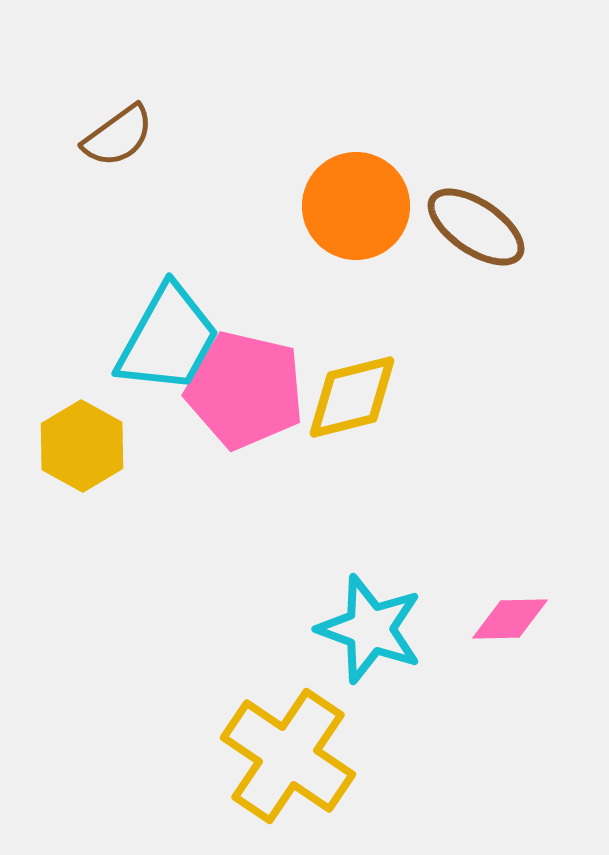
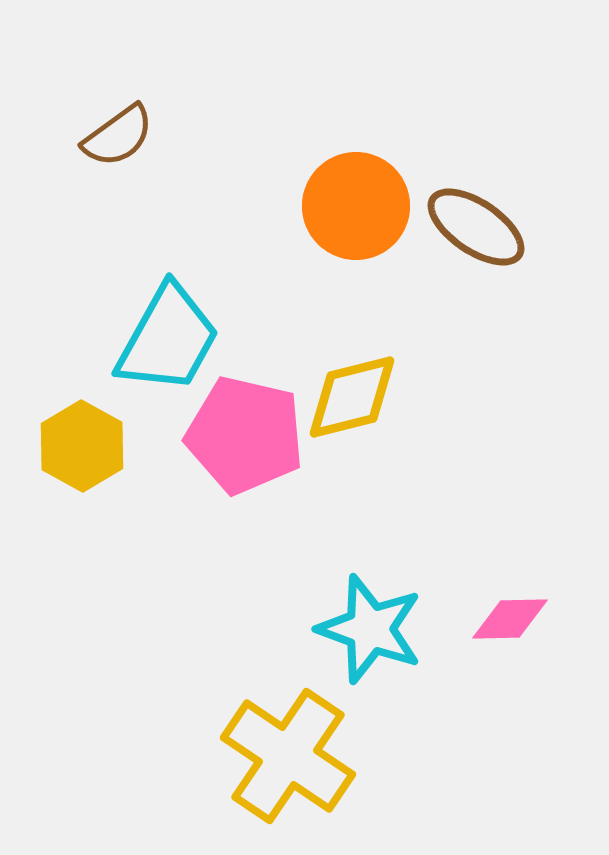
pink pentagon: moved 45 px down
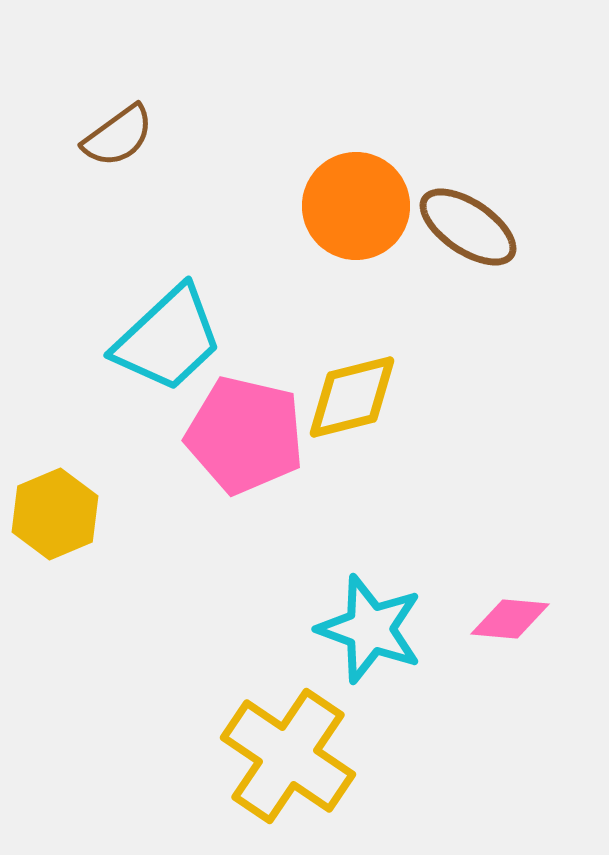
brown ellipse: moved 8 px left
cyan trapezoid: rotated 18 degrees clockwise
yellow hexagon: moved 27 px left, 68 px down; rotated 8 degrees clockwise
pink diamond: rotated 6 degrees clockwise
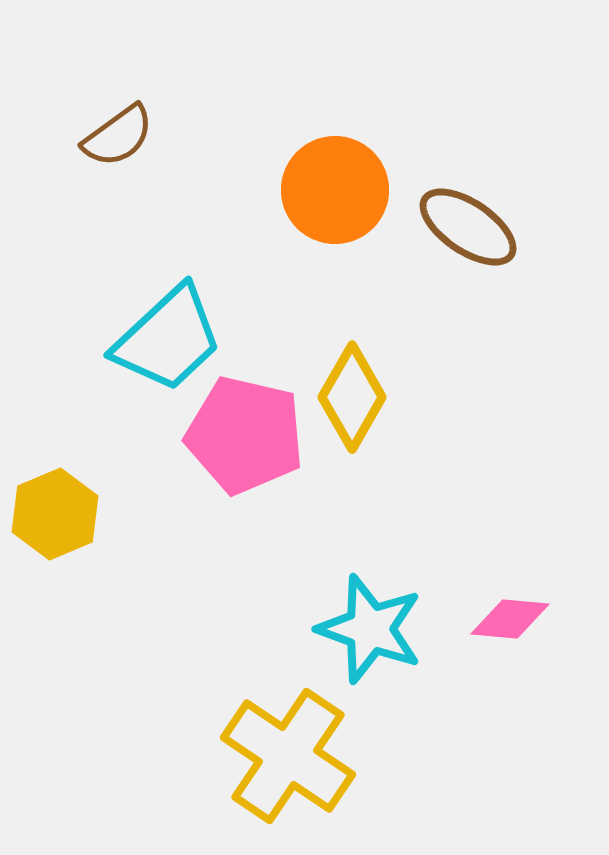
orange circle: moved 21 px left, 16 px up
yellow diamond: rotated 46 degrees counterclockwise
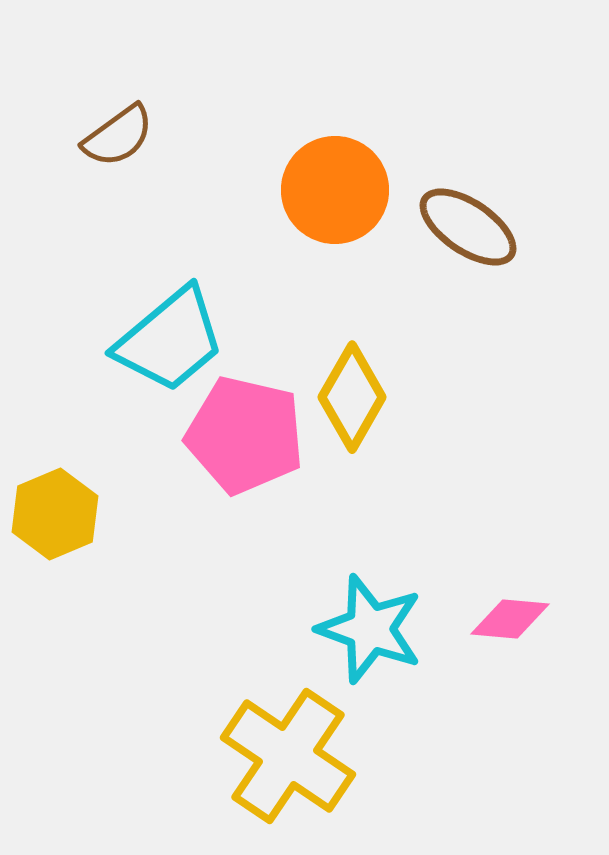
cyan trapezoid: moved 2 px right, 1 px down; rotated 3 degrees clockwise
